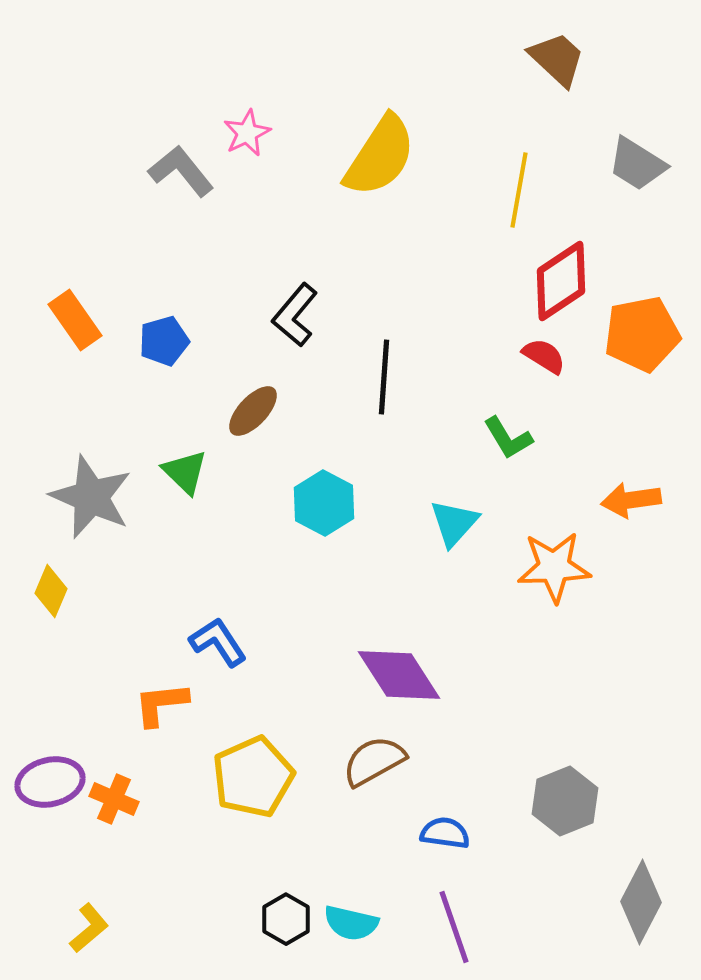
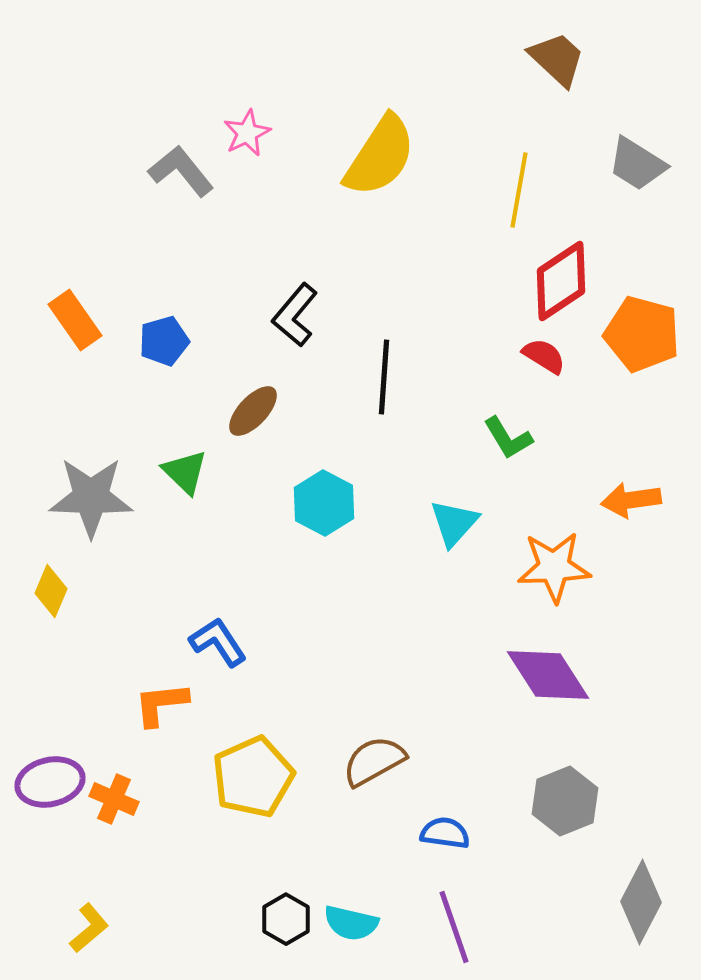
orange pentagon: rotated 26 degrees clockwise
gray star: rotated 22 degrees counterclockwise
purple diamond: moved 149 px right
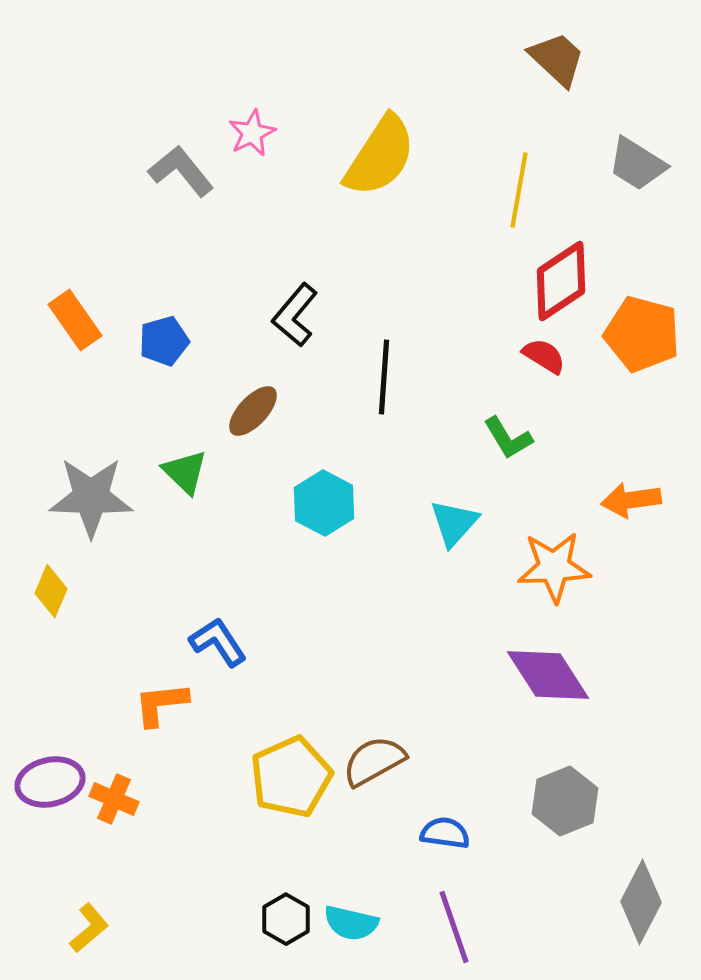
pink star: moved 5 px right
yellow pentagon: moved 38 px right
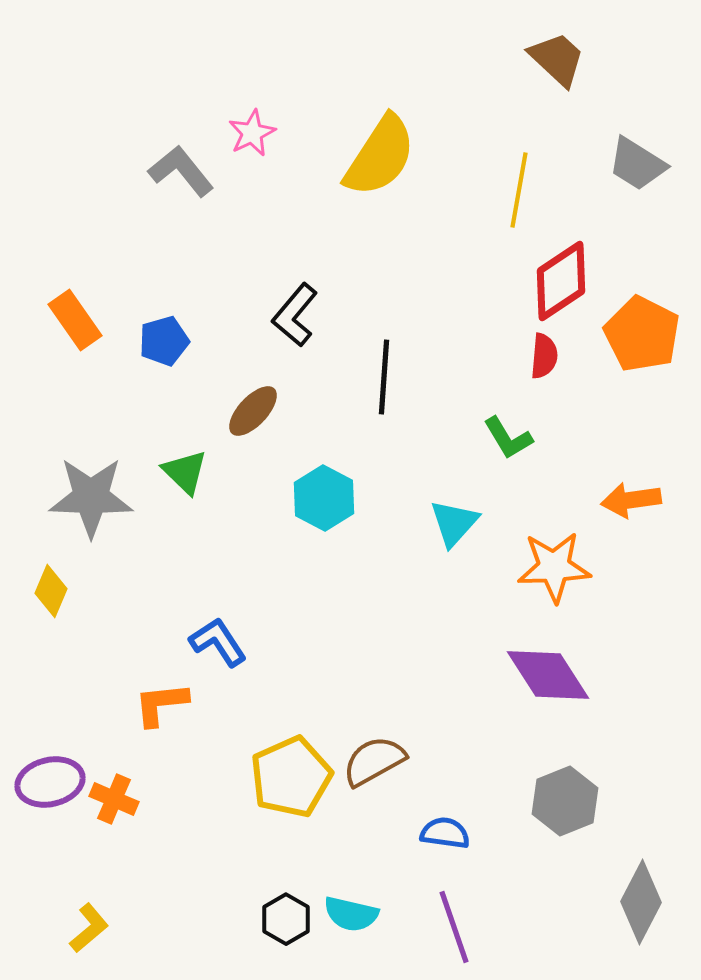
orange pentagon: rotated 12 degrees clockwise
red semicircle: rotated 63 degrees clockwise
cyan hexagon: moved 5 px up
cyan semicircle: moved 9 px up
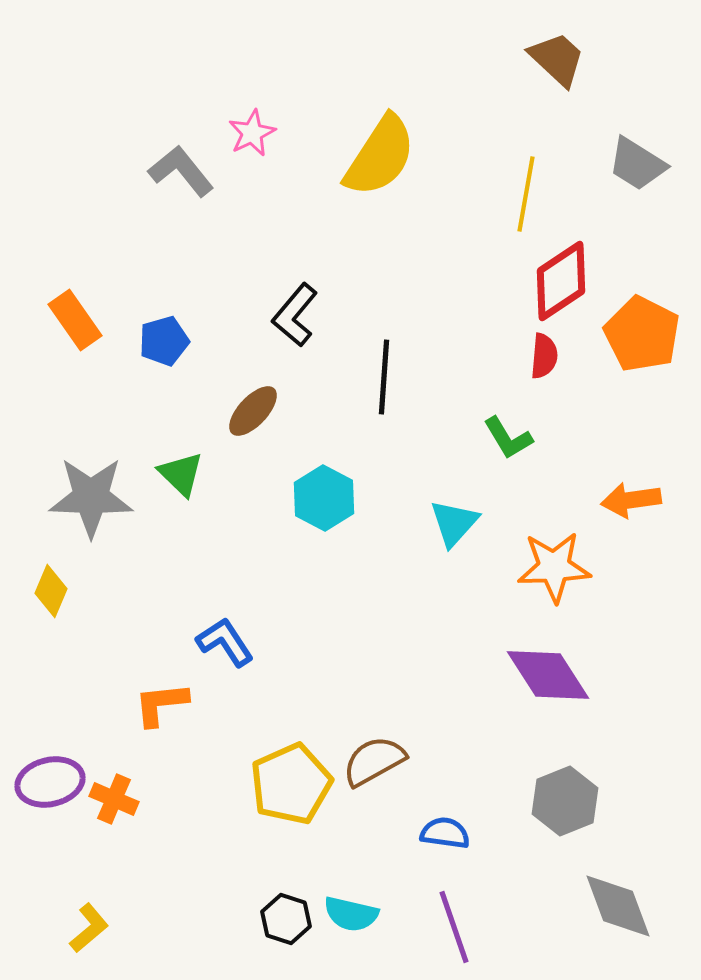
yellow line: moved 7 px right, 4 px down
green triangle: moved 4 px left, 2 px down
blue L-shape: moved 7 px right
yellow pentagon: moved 7 px down
gray diamond: moved 23 px left, 4 px down; rotated 48 degrees counterclockwise
black hexagon: rotated 12 degrees counterclockwise
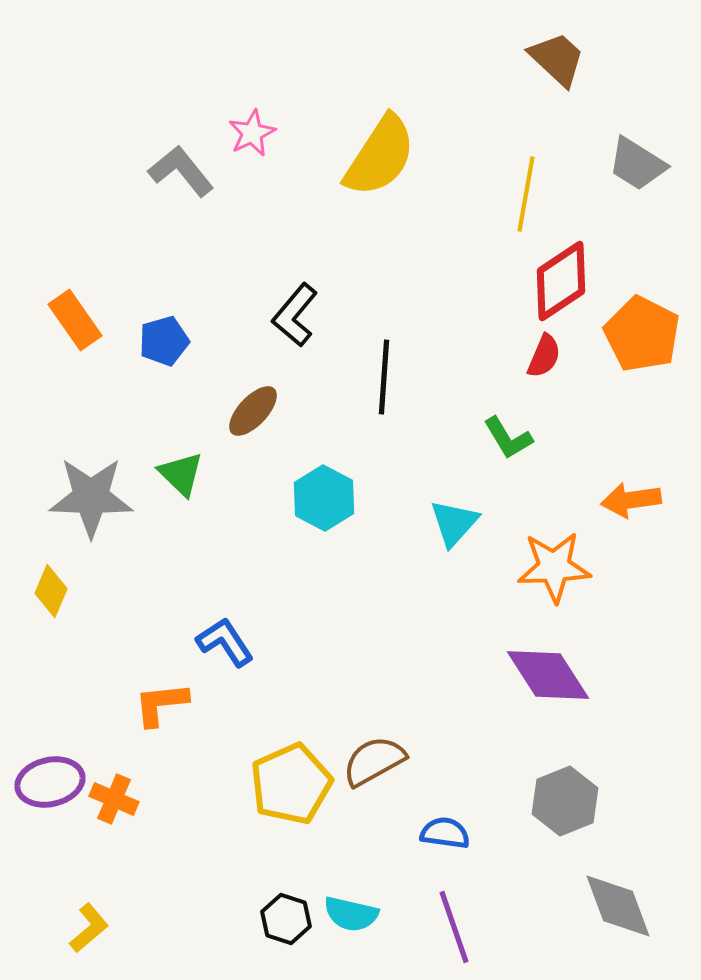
red semicircle: rotated 18 degrees clockwise
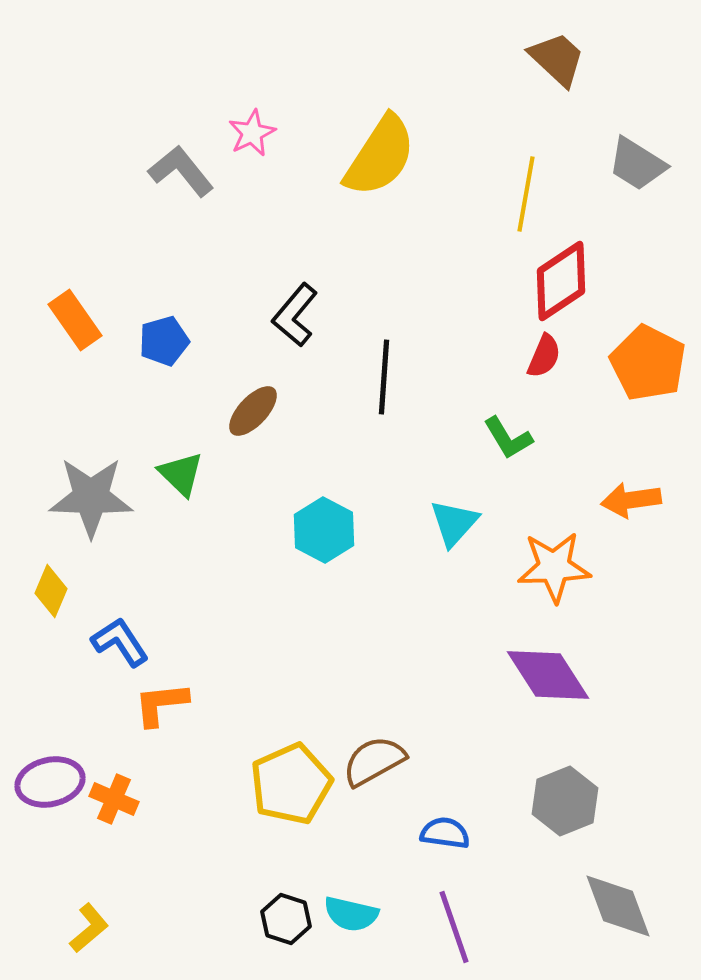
orange pentagon: moved 6 px right, 29 px down
cyan hexagon: moved 32 px down
blue L-shape: moved 105 px left
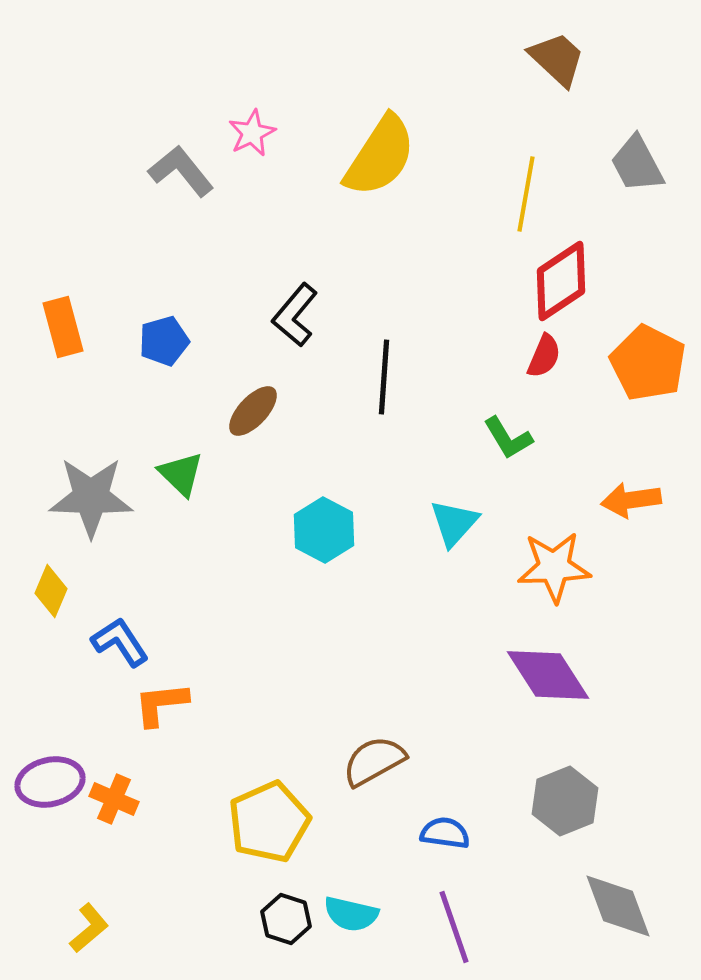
gray trapezoid: rotated 30 degrees clockwise
orange rectangle: moved 12 px left, 7 px down; rotated 20 degrees clockwise
yellow pentagon: moved 22 px left, 38 px down
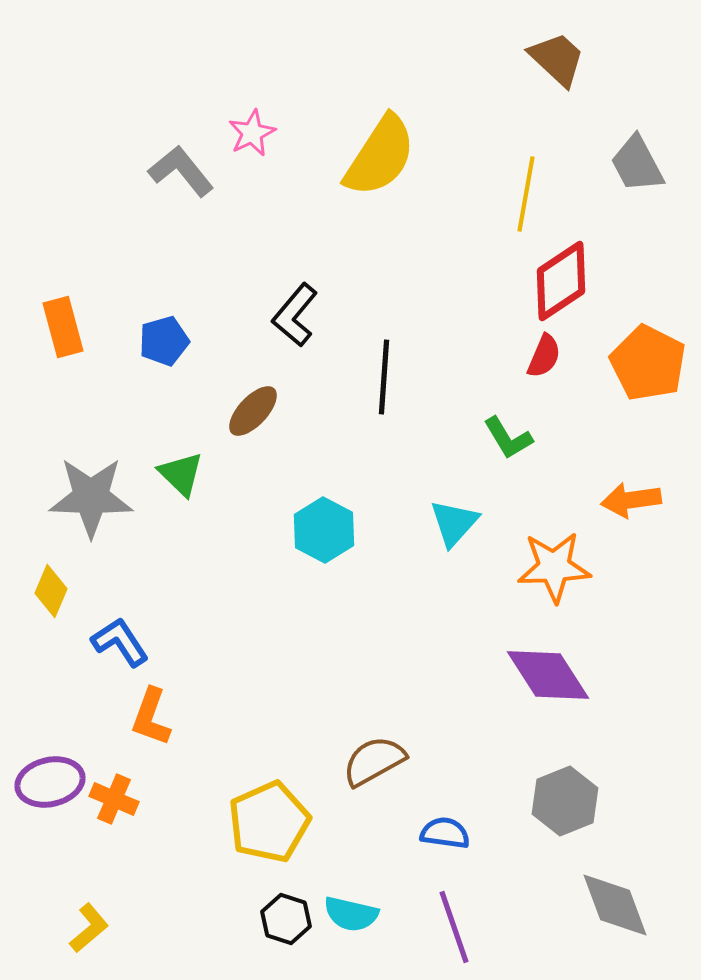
orange L-shape: moved 10 px left, 13 px down; rotated 64 degrees counterclockwise
gray diamond: moved 3 px left, 1 px up
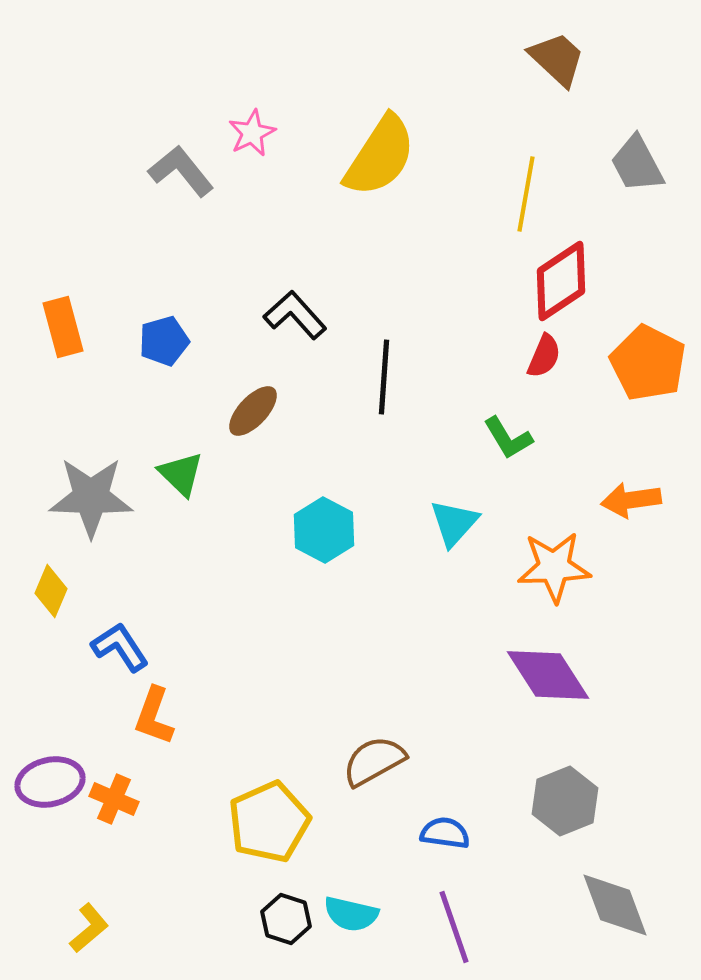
black L-shape: rotated 98 degrees clockwise
blue L-shape: moved 5 px down
orange L-shape: moved 3 px right, 1 px up
